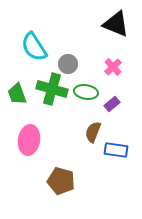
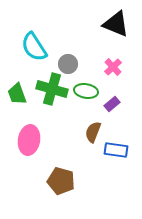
green ellipse: moved 1 px up
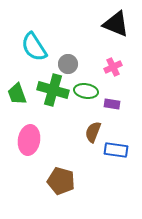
pink cross: rotated 18 degrees clockwise
green cross: moved 1 px right, 1 px down
purple rectangle: rotated 49 degrees clockwise
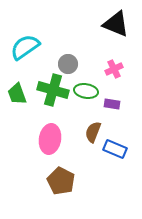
cyan semicircle: moved 9 px left; rotated 88 degrees clockwise
pink cross: moved 1 px right, 2 px down
pink ellipse: moved 21 px right, 1 px up
blue rectangle: moved 1 px left, 1 px up; rotated 15 degrees clockwise
brown pentagon: rotated 12 degrees clockwise
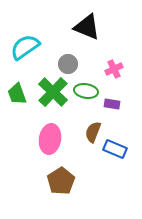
black triangle: moved 29 px left, 3 px down
green cross: moved 2 px down; rotated 28 degrees clockwise
brown pentagon: rotated 12 degrees clockwise
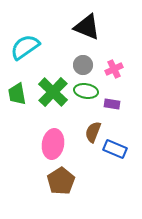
gray circle: moved 15 px right, 1 px down
green trapezoid: rotated 10 degrees clockwise
pink ellipse: moved 3 px right, 5 px down
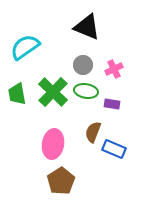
blue rectangle: moved 1 px left
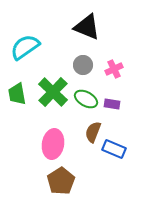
green ellipse: moved 8 px down; rotated 20 degrees clockwise
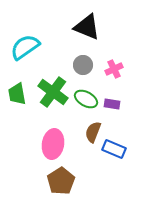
green cross: rotated 8 degrees counterclockwise
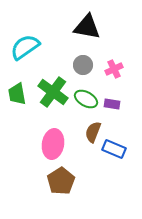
black triangle: rotated 12 degrees counterclockwise
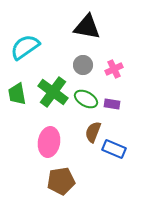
pink ellipse: moved 4 px left, 2 px up
brown pentagon: rotated 24 degrees clockwise
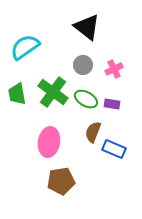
black triangle: rotated 28 degrees clockwise
